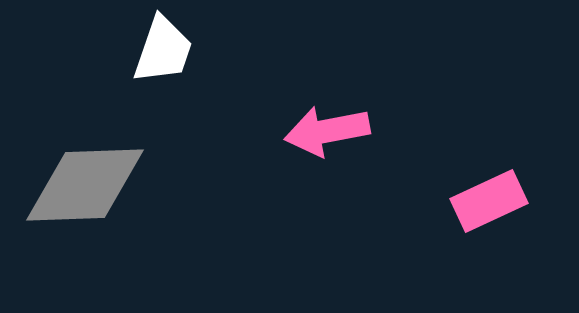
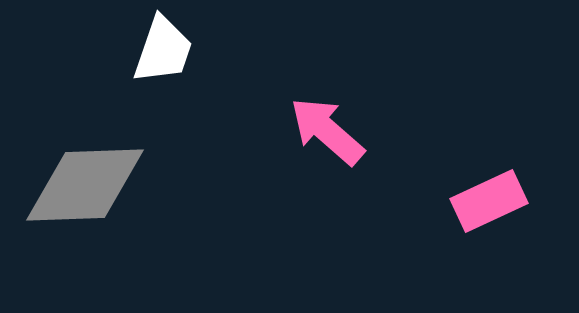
pink arrow: rotated 52 degrees clockwise
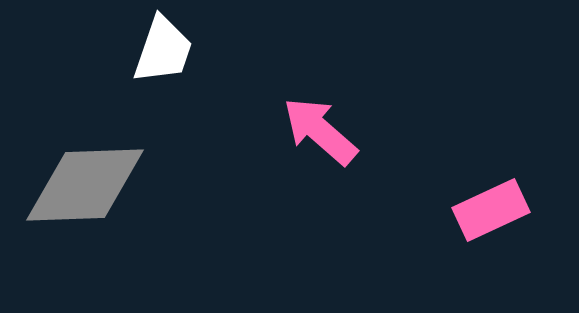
pink arrow: moved 7 px left
pink rectangle: moved 2 px right, 9 px down
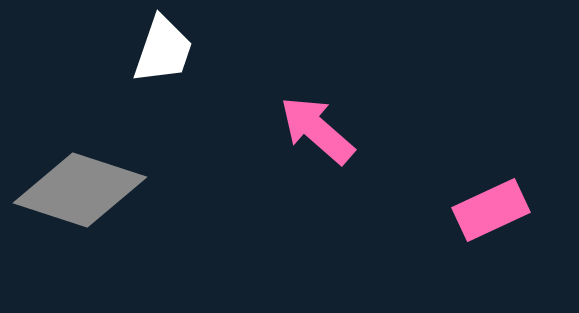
pink arrow: moved 3 px left, 1 px up
gray diamond: moved 5 px left, 5 px down; rotated 20 degrees clockwise
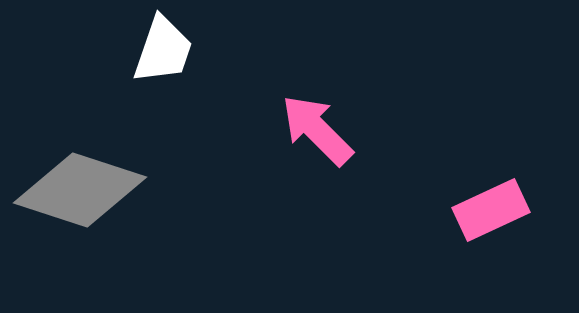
pink arrow: rotated 4 degrees clockwise
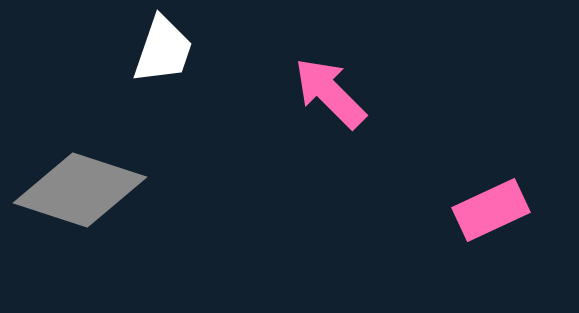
pink arrow: moved 13 px right, 37 px up
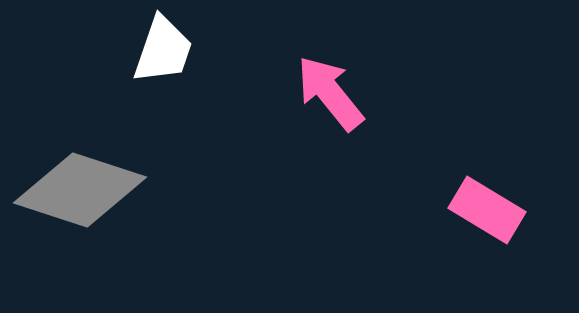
pink arrow: rotated 6 degrees clockwise
pink rectangle: moved 4 px left; rotated 56 degrees clockwise
